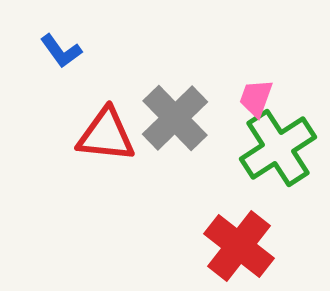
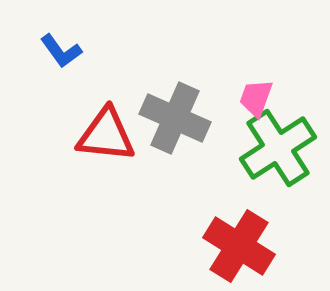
gray cross: rotated 22 degrees counterclockwise
red cross: rotated 6 degrees counterclockwise
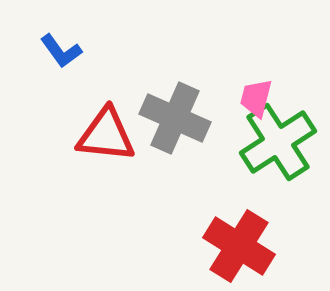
pink trapezoid: rotated 6 degrees counterclockwise
green cross: moved 6 px up
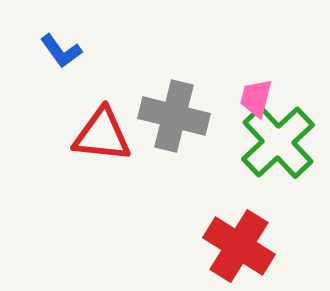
gray cross: moved 1 px left, 2 px up; rotated 10 degrees counterclockwise
red triangle: moved 4 px left
green cross: rotated 10 degrees counterclockwise
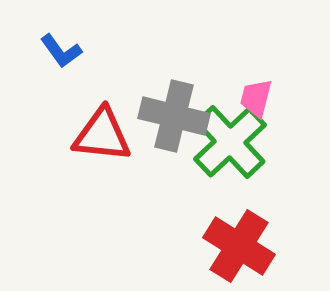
green cross: moved 48 px left
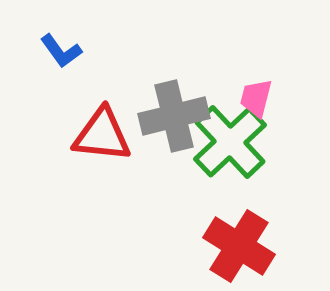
gray cross: rotated 28 degrees counterclockwise
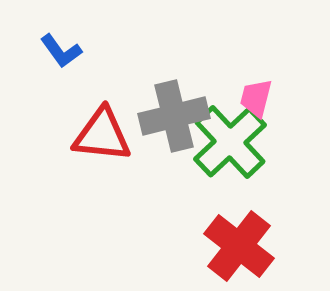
red cross: rotated 6 degrees clockwise
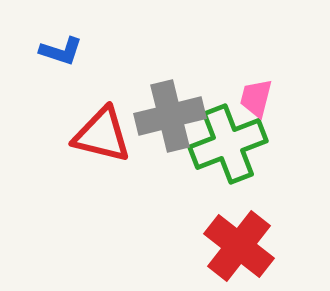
blue L-shape: rotated 36 degrees counterclockwise
gray cross: moved 4 px left
red triangle: rotated 8 degrees clockwise
green cross: moved 2 px left, 2 px down; rotated 22 degrees clockwise
